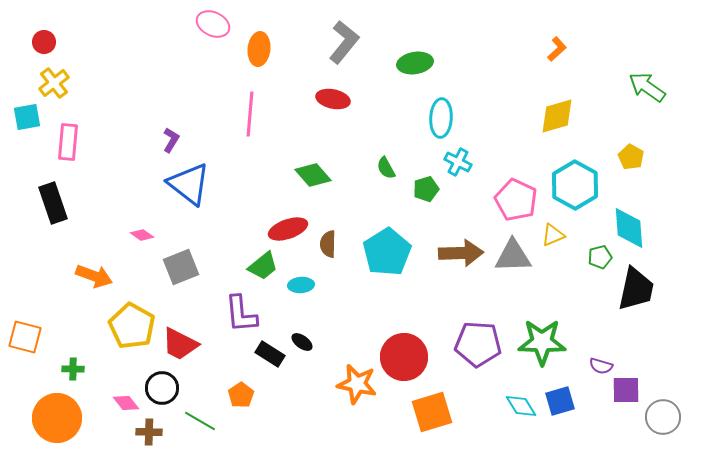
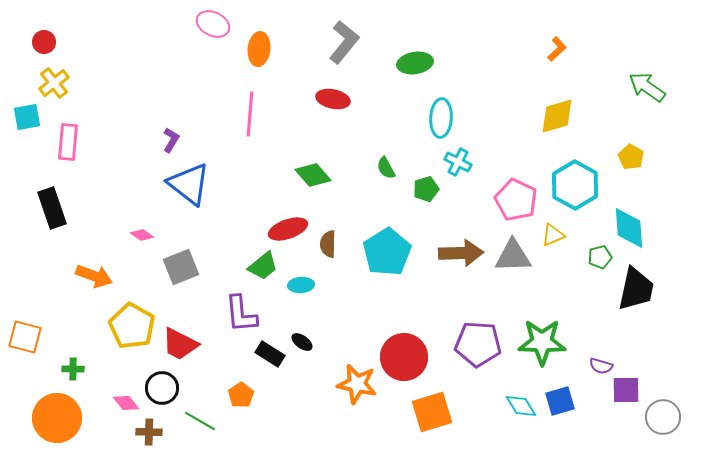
black rectangle at (53, 203): moved 1 px left, 5 px down
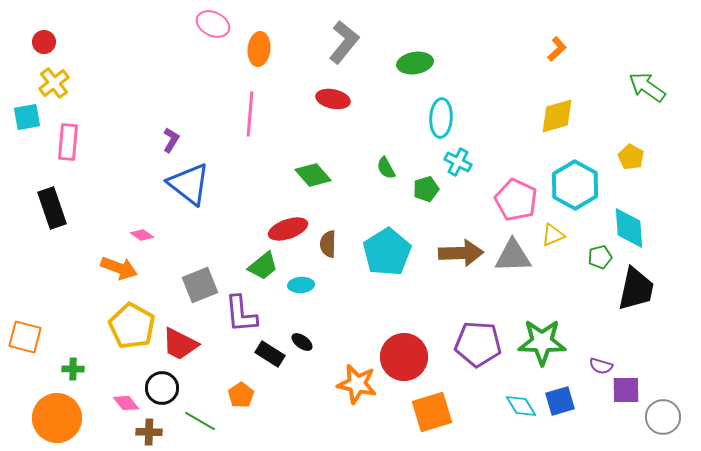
gray square at (181, 267): moved 19 px right, 18 px down
orange arrow at (94, 276): moved 25 px right, 8 px up
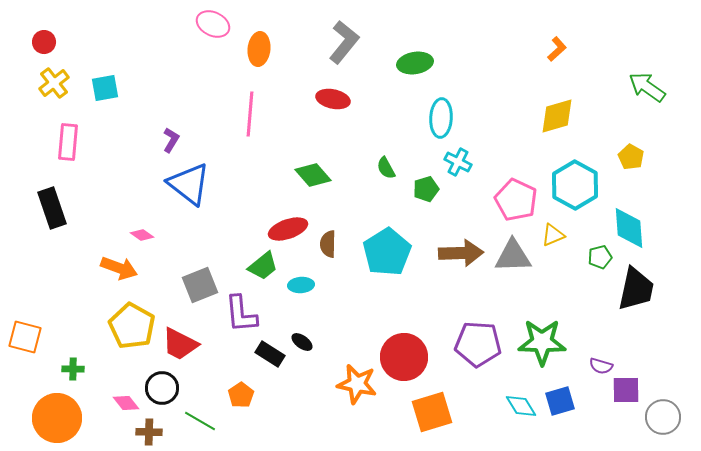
cyan square at (27, 117): moved 78 px right, 29 px up
